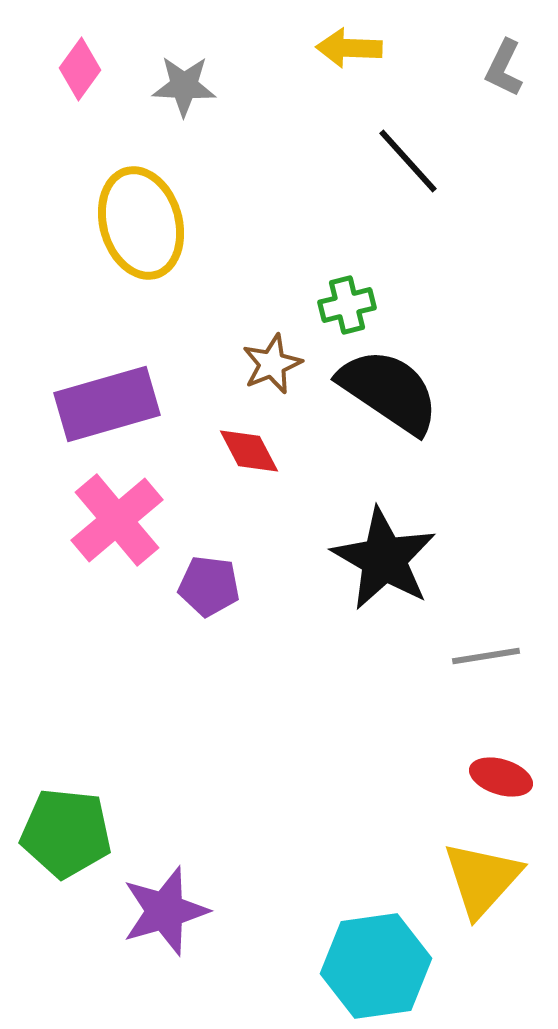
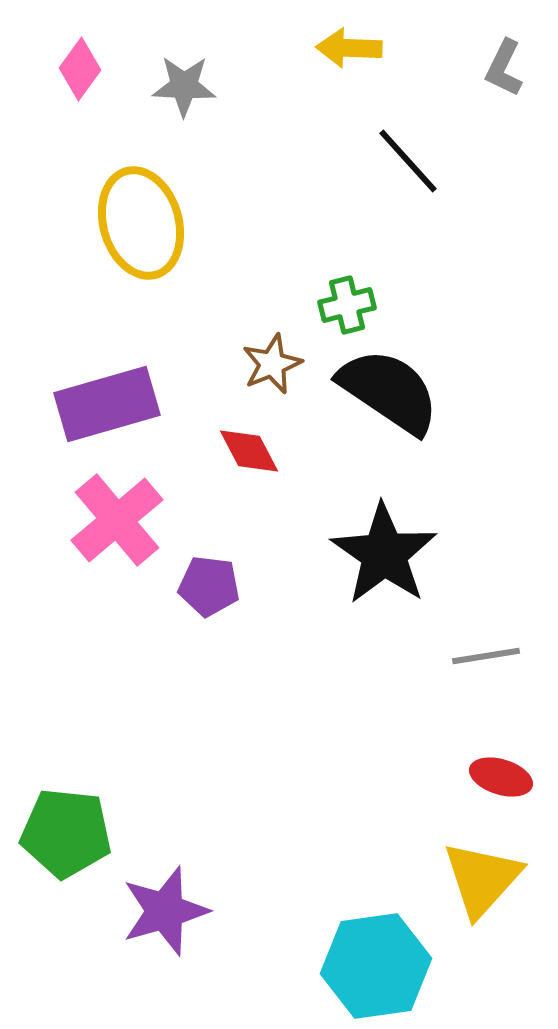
black star: moved 5 px up; rotated 5 degrees clockwise
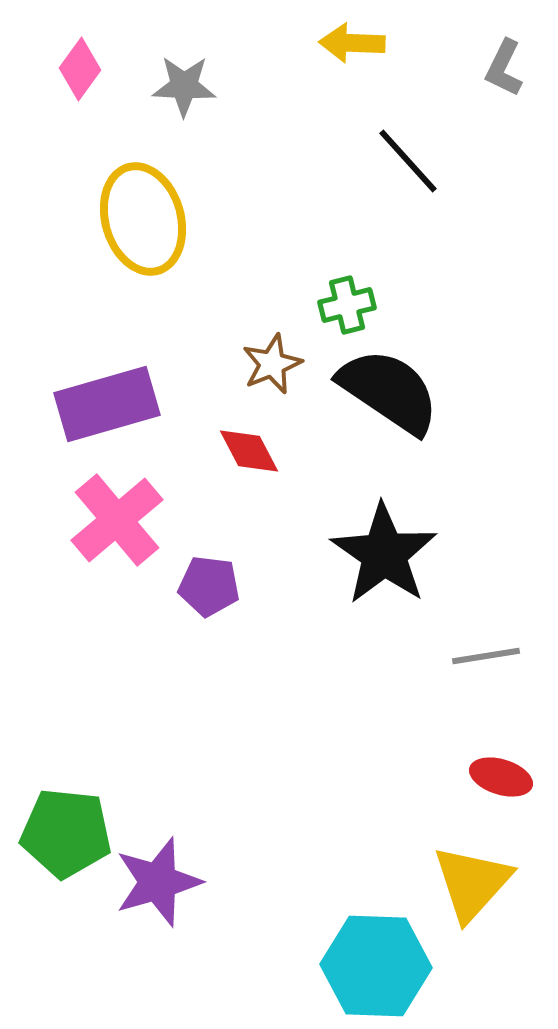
yellow arrow: moved 3 px right, 5 px up
yellow ellipse: moved 2 px right, 4 px up
yellow triangle: moved 10 px left, 4 px down
purple star: moved 7 px left, 29 px up
cyan hexagon: rotated 10 degrees clockwise
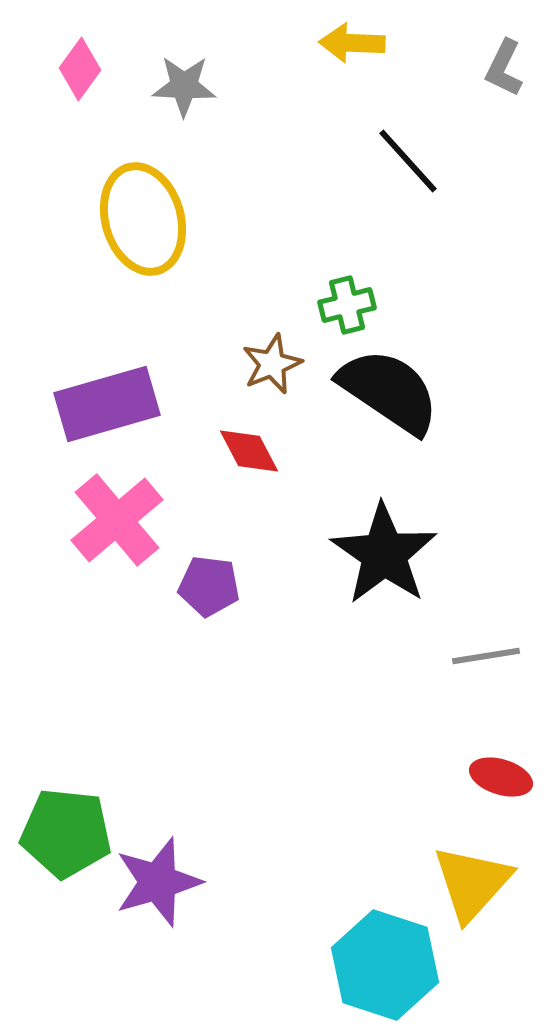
cyan hexagon: moved 9 px right, 1 px up; rotated 16 degrees clockwise
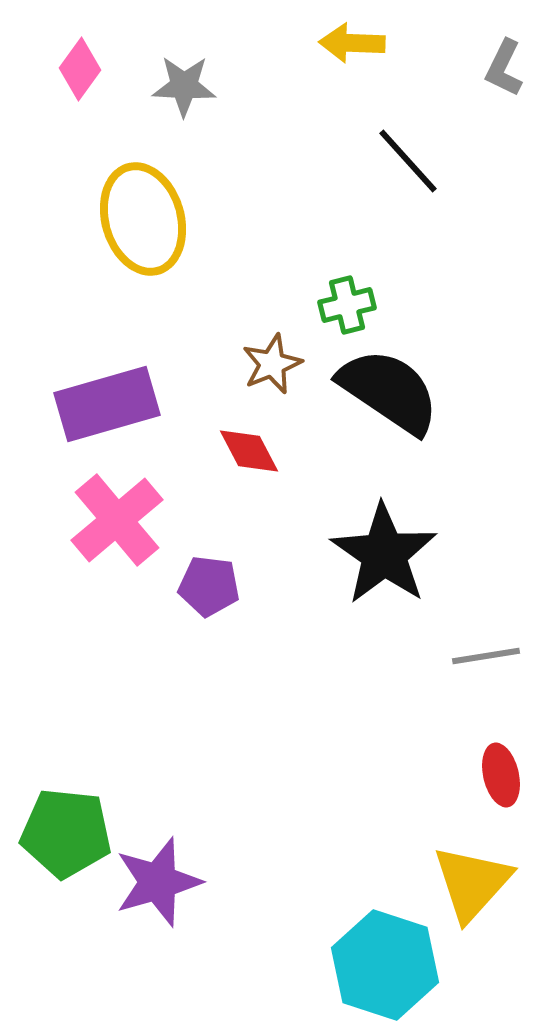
red ellipse: moved 2 px up; rotated 60 degrees clockwise
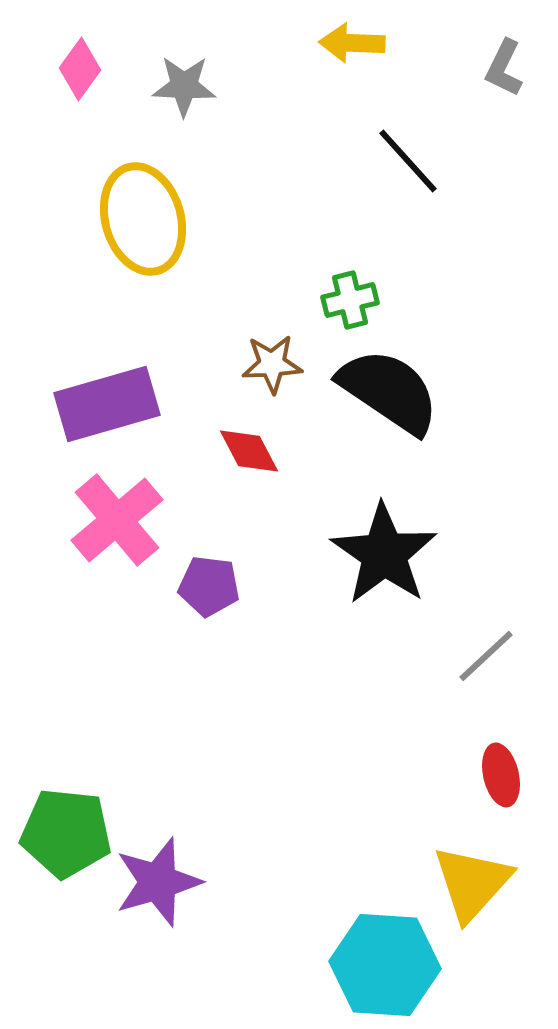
green cross: moved 3 px right, 5 px up
brown star: rotated 20 degrees clockwise
gray line: rotated 34 degrees counterclockwise
cyan hexagon: rotated 14 degrees counterclockwise
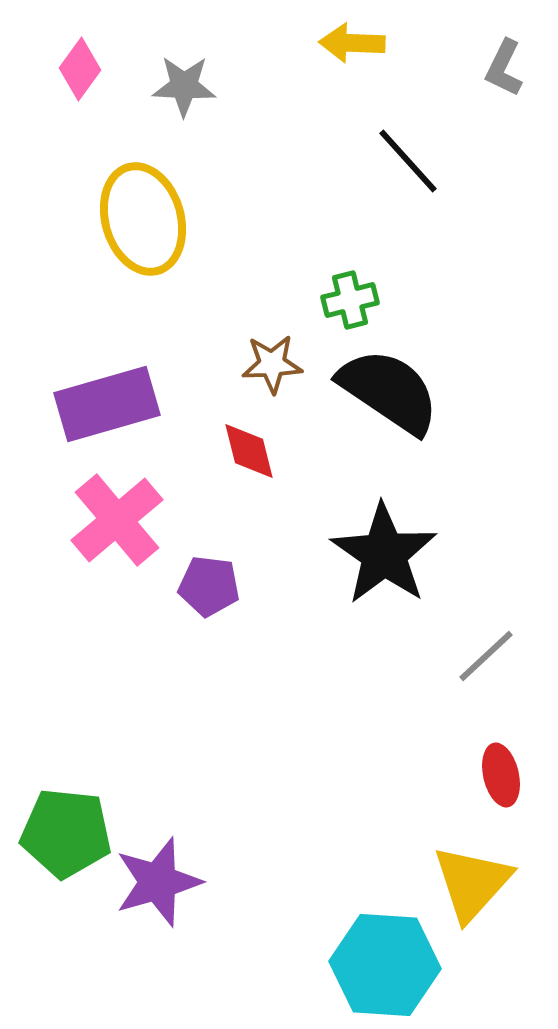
red diamond: rotated 14 degrees clockwise
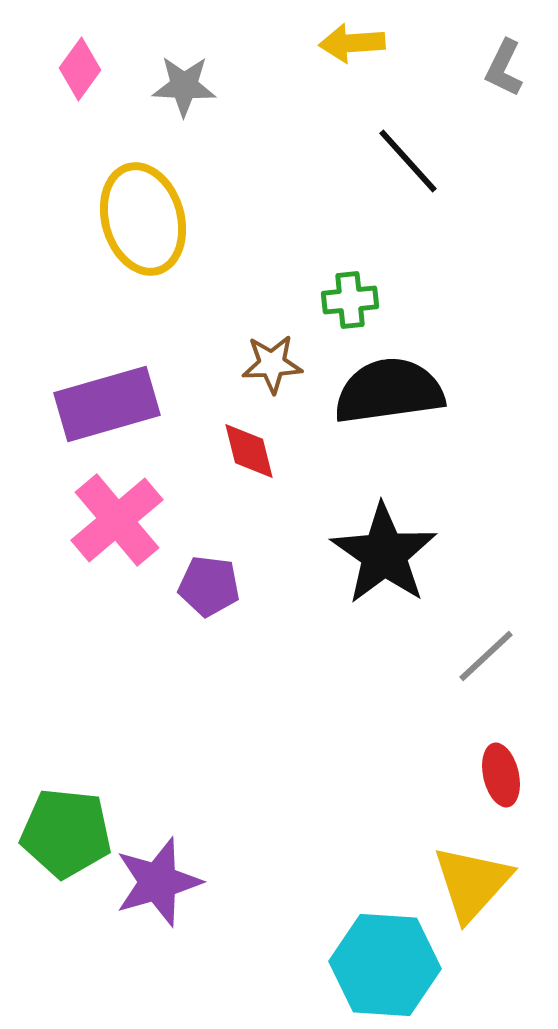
yellow arrow: rotated 6 degrees counterclockwise
green cross: rotated 8 degrees clockwise
black semicircle: rotated 42 degrees counterclockwise
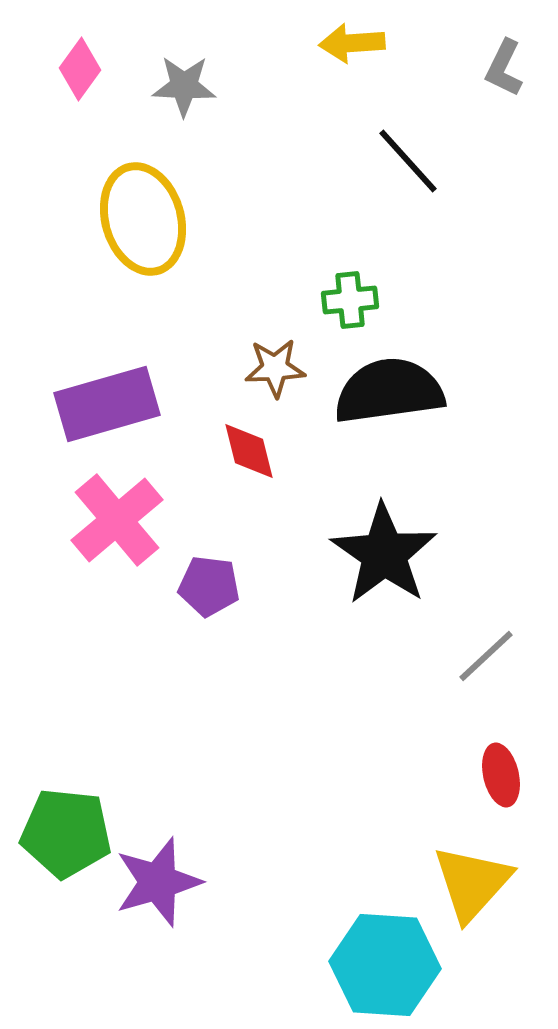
brown star: moved 3 px right, 4 px down
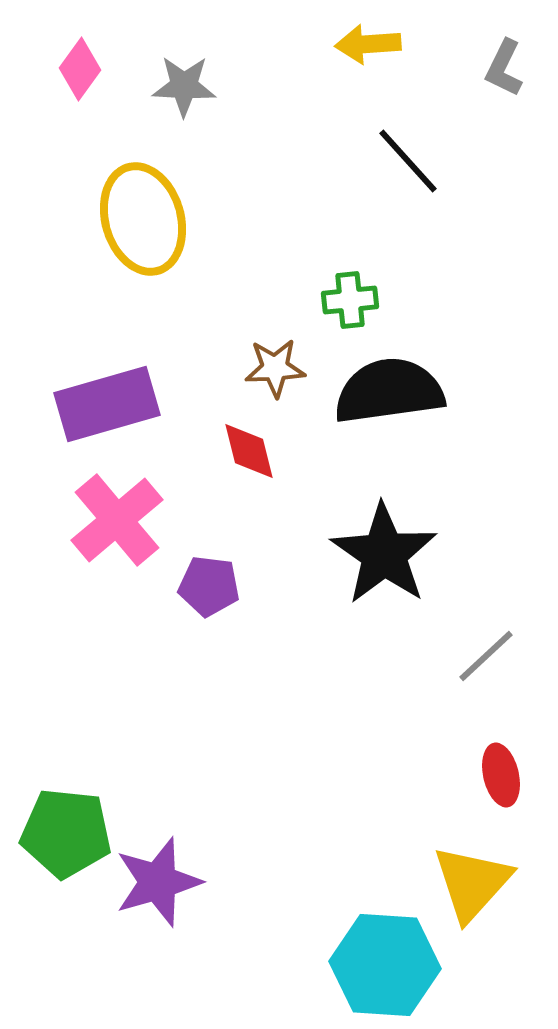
yellow arrow: moved 16 px right, 1 px down
